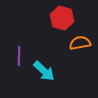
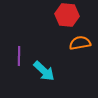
red hexagon: moved 5 px right, 3 px up; rotated 10 degrees counterclockwise
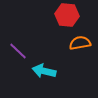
purple line: moved 1 px left, 5 px up; rotated 48 degrees counterclockwise
cyan arrow: rotated 150 degrees clockwise
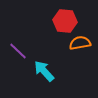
red hexagon: moved 2 px left, 6 px down
cyan arrow: rotated 35 degrees clockwise
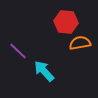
red hexagon: moved 1 px right, 1 px down
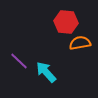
purple line: moved 1 px right, 10 px down
cyan arrow: moved 2 px right, 1 px down
